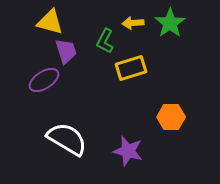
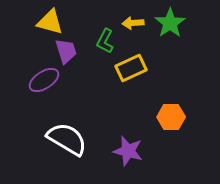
yellow rectangle: rotated 8 degrees counterclockwise
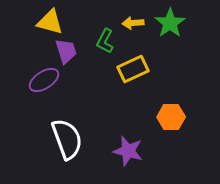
yellow rectangle: moved 2 px right, 1 px down
white semicircle: rotated 39 degrees clockwise
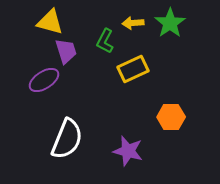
white semicircle: rotated 42 degrees clockwise
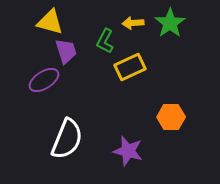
yellow rectangle: moved 3 px left, 2 px up
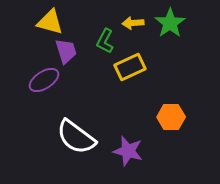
white semicircle: moved 9 px right, 2 px up; rotated 105 degrees clockwise
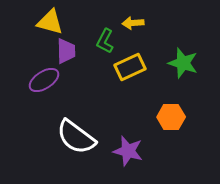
green star: moved 13 px right, 40 px down; rotated 20 degrees counterclockwise
purple trapezoid: rotated 16 degrees clockwise
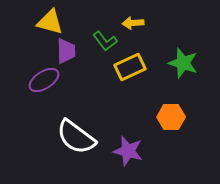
green L-shape: rotated 65 degrees counterclockwise
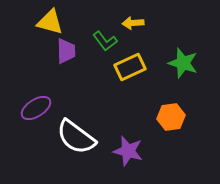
purple ellipse: moved 8 px left, 28 px down
orange hexagon: rotated 8 degrees counterclockwise
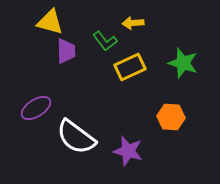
orange hexagon: rotated 12 degrees clockwise
